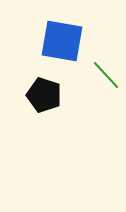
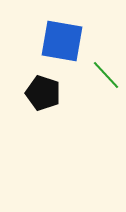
black pentagon: moved 1 px left, 2 px up
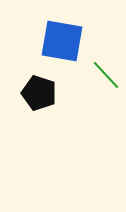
black pentagon: moved 4 px left
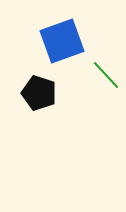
blue square: rotated 30 degrees counterclockwise
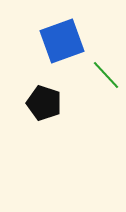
black pentagon: moved 5 px right, 10 px down
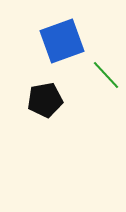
black pentagon: moved 1 px right, 3 px up; rotated 28 degrees counterclockwise
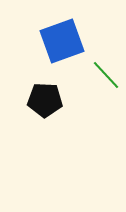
black pentagon: rotated 12 degrees clockwise
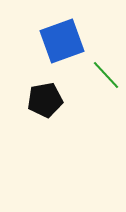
black pentagon: rotated 12 degrees counterclockwise
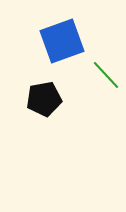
black pentagon: moved 1 px left, 1 px up
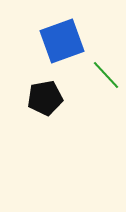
black pentagon: moved 1 px right, 1 px up
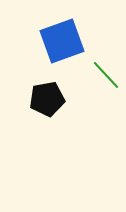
black pentagon: moved 2 px right, 1 px down
